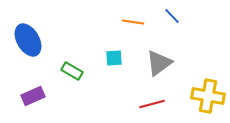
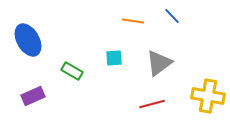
orange line: moved 1 px up
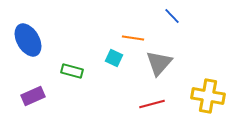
orange line: moved 17 px down
cyan square: rotated 30 degrees clockwise
gray triangle: rotated 12 degrees counterclockwise
green rectangle: rotated 15 degrees counterclockwise
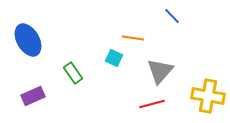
gray triangle: moved 1 px right, 8 px down
green rectangle: moved 1 px right, 2 px down; rotated 40 degrees clockwise
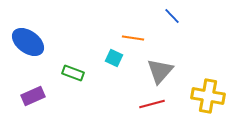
blue ellipse: moved 2 px down; rotated 24 degrees counterclockwise
green rectangle: rotated 35 degrees counterclockwise
